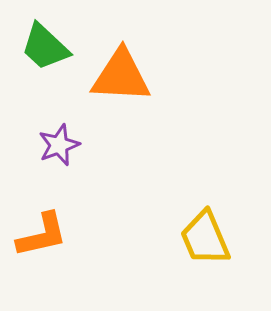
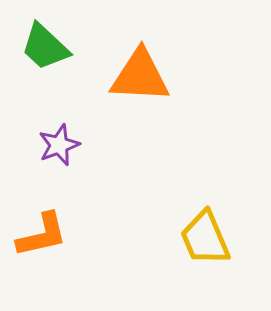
orange triangle: moved 19 px right
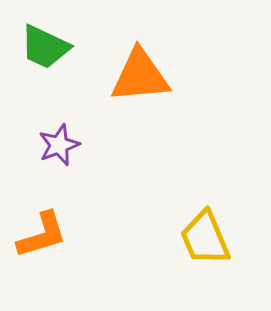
green trapezoid: rotated 18 degrees counterclockwise
orange triangle: rotated 8 degrees counterclockwise
orange L-shape: rotated 4 degrees counterclockwise
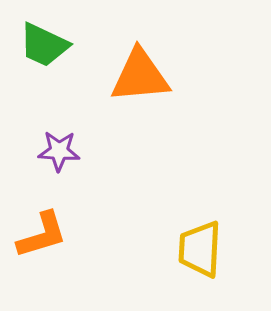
green trapezoid: moved 1 px left, 2 px up
purple star: moved 6 px down; rotated 24 degrees clockwise
yellow trapezoid: moved 5 px left, 11 px down; rotated 26 degrees clockwise
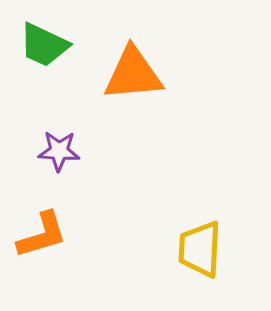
orange triangle: moved 7 px left, 2 px up
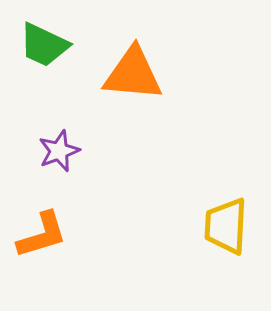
orange triangle: rotated 10 degrees clockwise
purple star: rotated 24 degrees counterclockwise
yellow trapezoid: moved 26 px right, 23 px up
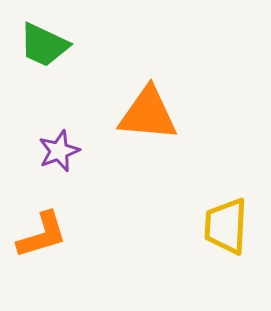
orange triangle: moved 15 px right, 40 px down
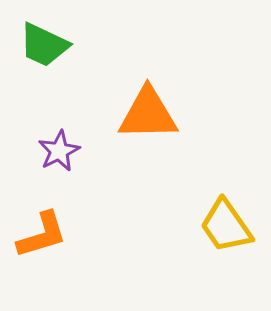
orange triangle: rotated 6 degrees counterclockwise
purple star: rotated 6 degrees counterclockwise
yellow trapezoid: rotated 38 degrees counterclockwise
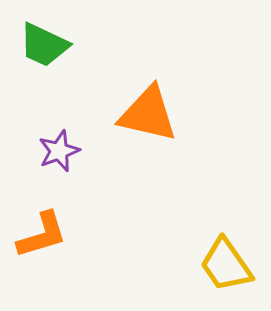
orange triangle: rotated 14 degrees clockwise
purple star: rotated 6 degrees clockwise
yellow trapezoid: moved 39 px down
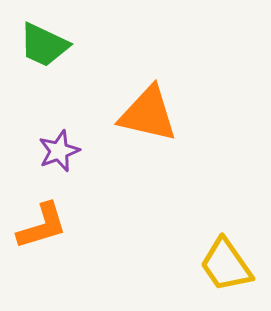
orange L-shape: moved 9 px up
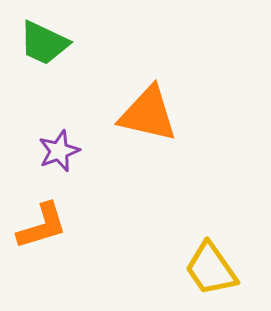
green trapezoid: moved 2 px up
yellow trapezoid: moved 15 px left, 4 px down
